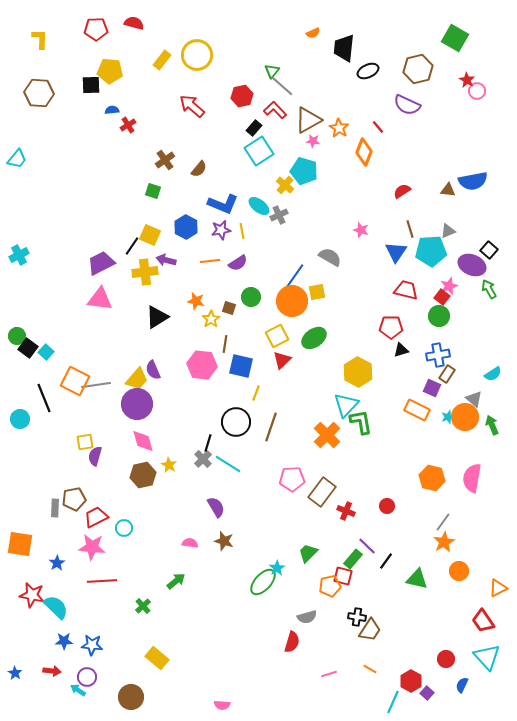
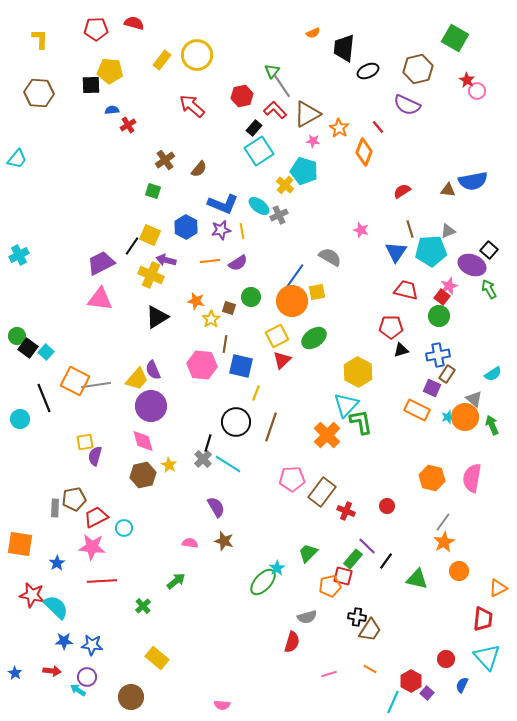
gray line at (282, 86): rotated 15 degrees clockwise
brown triangle at (308, 120): moved 1 px left, 6 px up
yellow cross at (145, 272): moved 6 px right, 3 px down; rotated 30 degrees clockwise
purple circle at (137, 404): moved 14 px right, 2 px down
red trapezoid at (483, 621): moved 2 px up; rotated 140 degrees counterclockwise
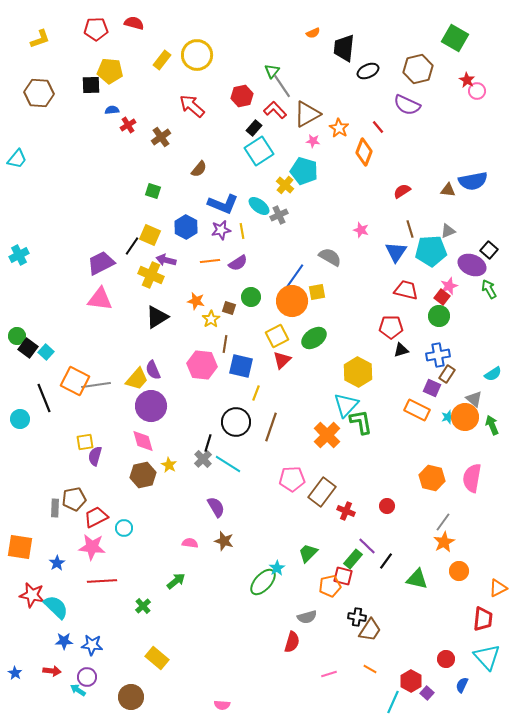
yellow L-shape at (40, 39): rotated 70 degrees clockwise
brown cross at (165, 160): moved 4 px left, 23 px up
orange square at (20, 544): moved 3 px down
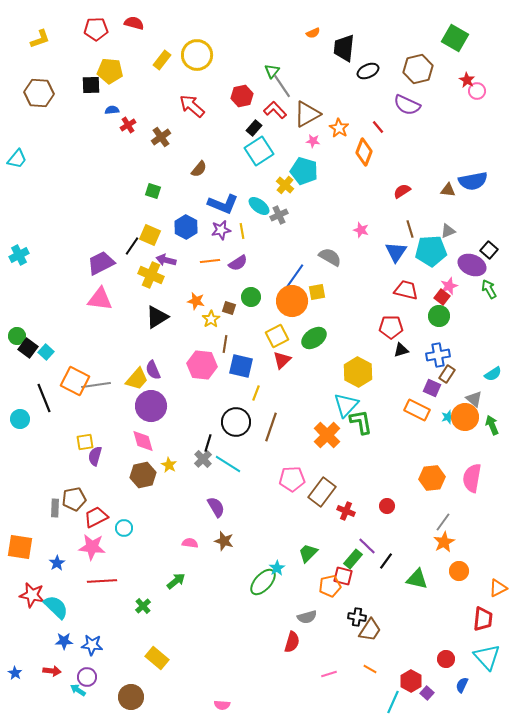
orange hexagon at (432, 478): rotated 20 degrees counterclockwise
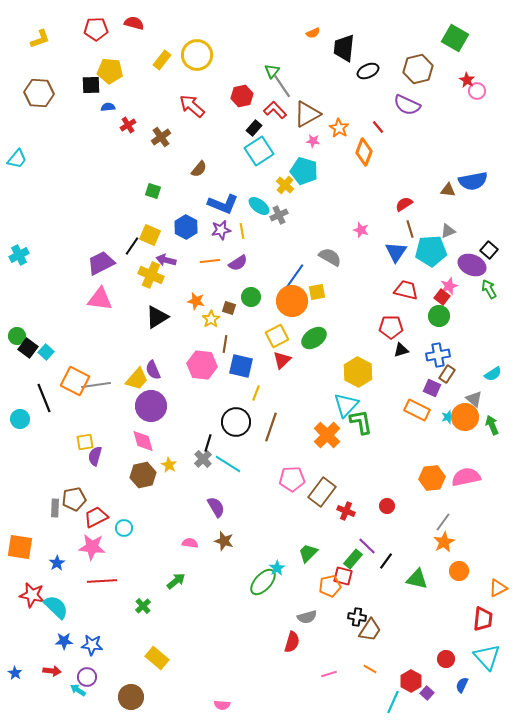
blue semicircle at (112, 110): moved 4 px left, 3 px up
red semicircle at (402, 191): moved 2 px right, 13 px down
pink semicircle at (472, 478): moved 6 px left, 1 px up; rotated 68 degrees clockwise
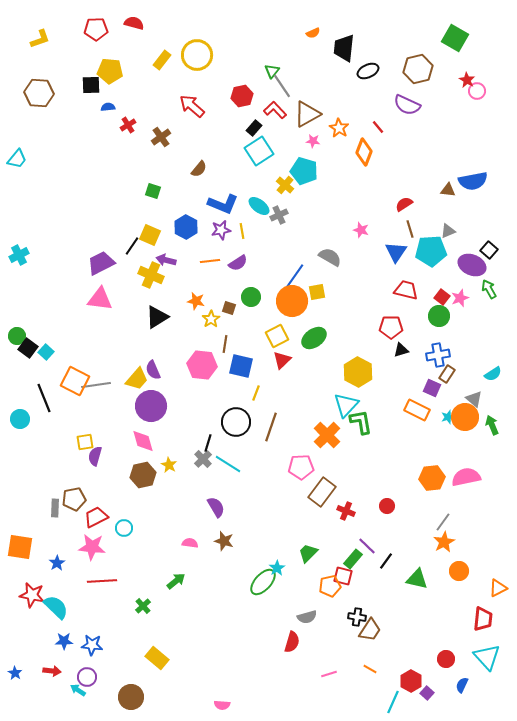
pink star at (449, 286): moved 11 px right, 12 px down
pink pentagon at (292, 479): moved 9 px right, 12 px up
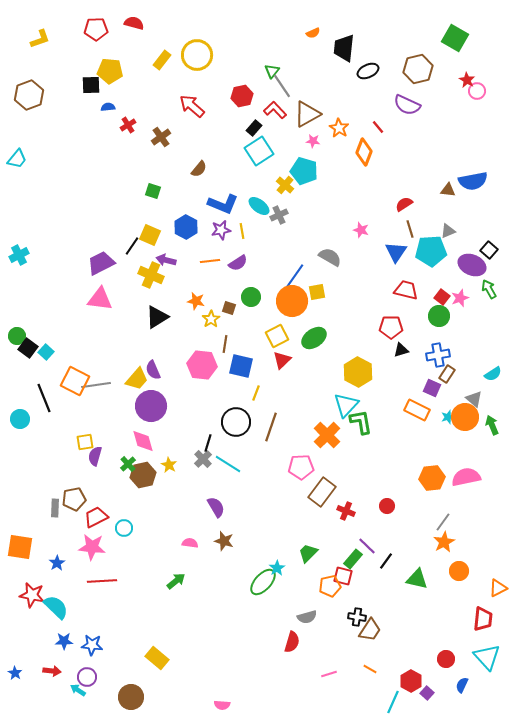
brown hexagon at (39, 93): moved 10 px left, 2 px down; rotated 24 degrees counterclockwise
green cross at (143, 606): moved 15 px left, 142 px up
